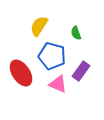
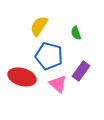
blue pentagon: moved 3 px left
red ellipse: moved 1 px right, 4 px down; rotated 40 degrees counterclockwise
pink triangle: rotated 18 degrees clockwise
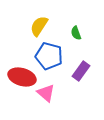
pink triangle: moved 12 px left, 9 px down
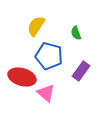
yellow semicircle: moved 3 px left
